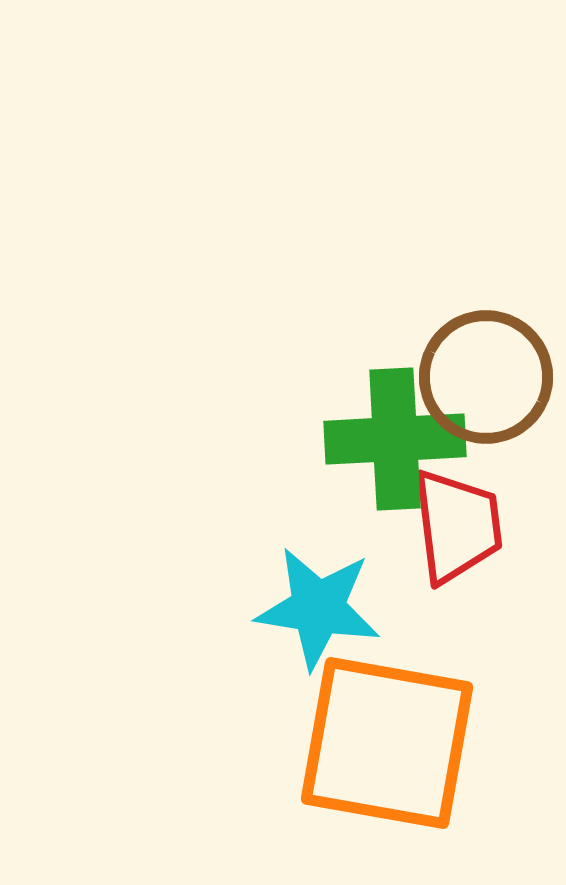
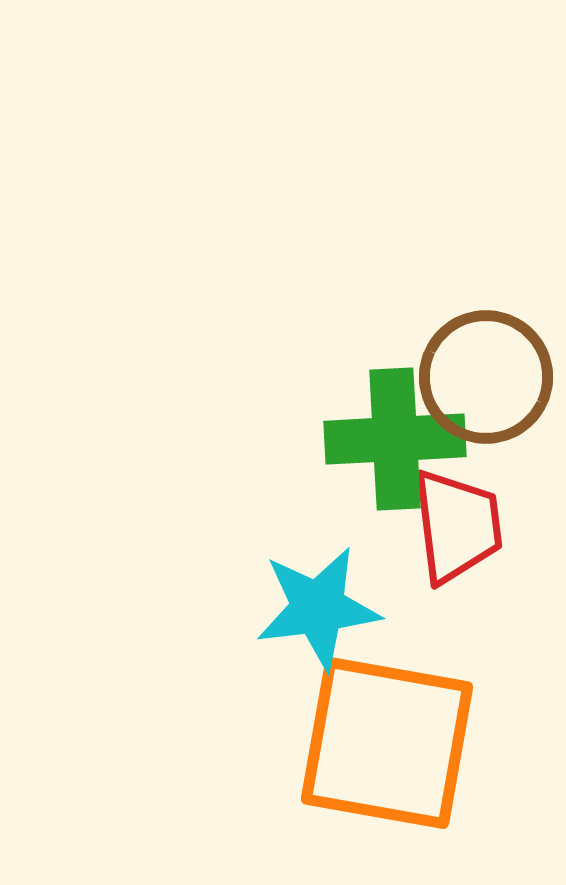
cyan star: rotated 16 degrees counterclockwise
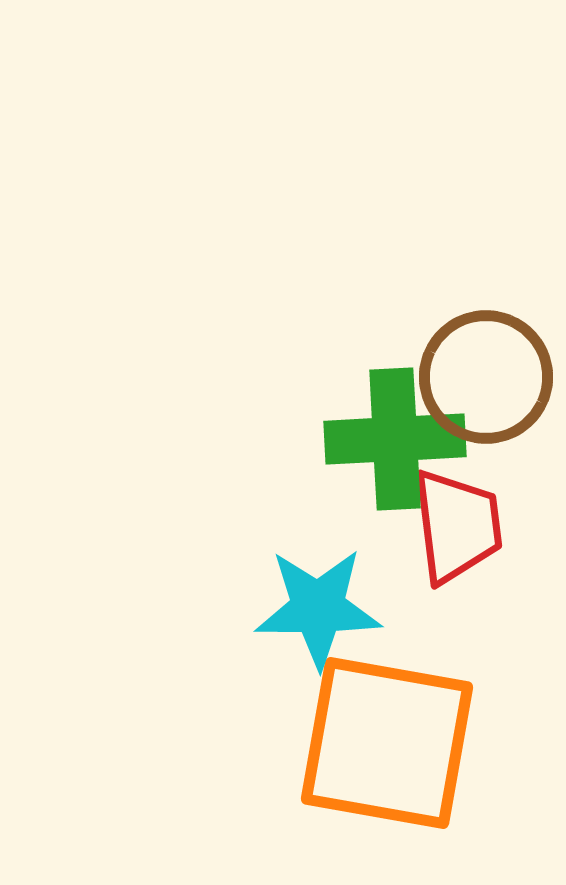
cyan star: rotated 7 degrees clockwise
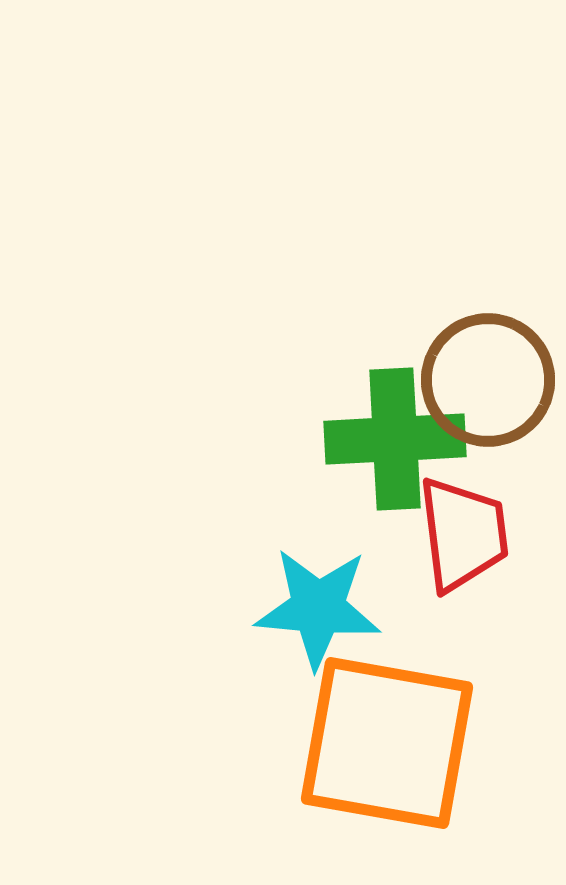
brown circle: moved 2 px right, 3 px down
red trapezoid: moved 6 px right, 8 px down
cyan star: rotated 5 degrees clockwise
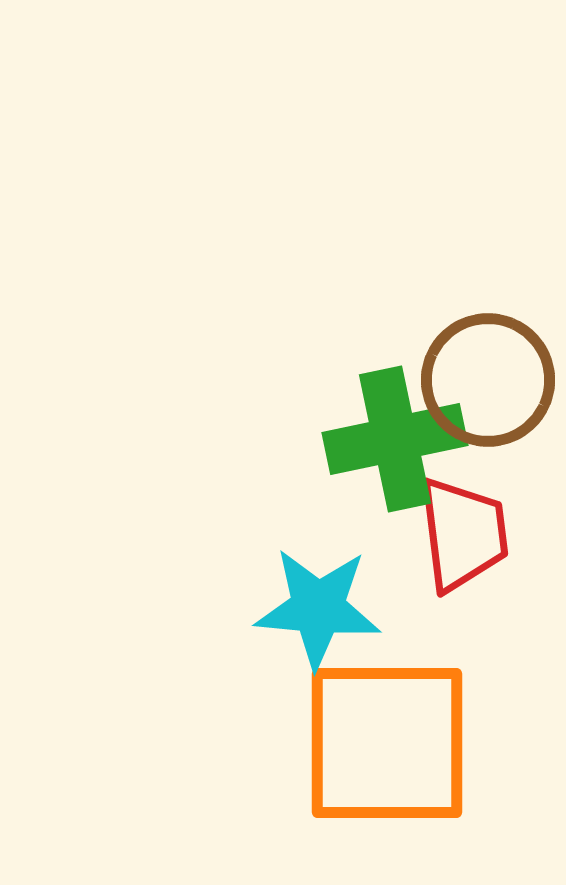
green cross: rotated 9 degrees counterclockwise
orange square: rotated 10 degrees counterclockwise
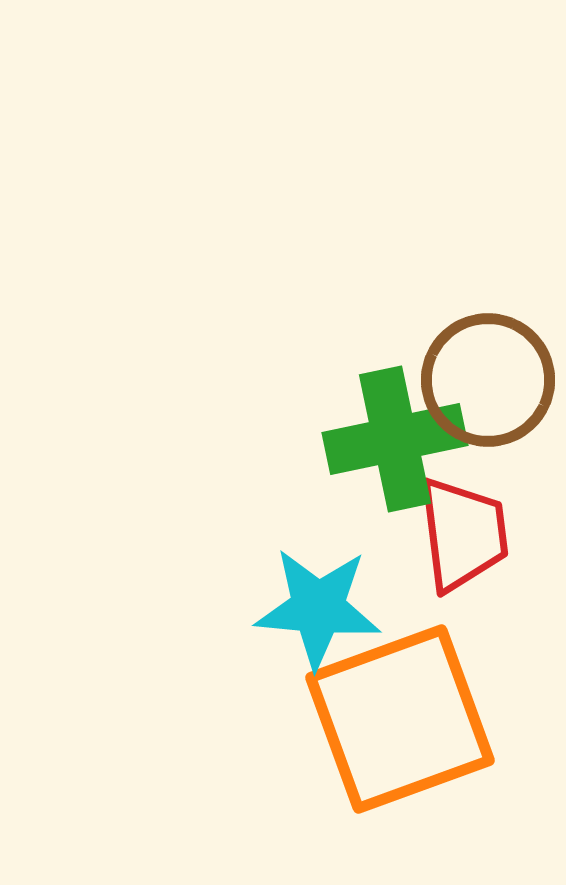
orange square: moved 13 px right, 24 px up; rotated 20 degrees counterclockwise
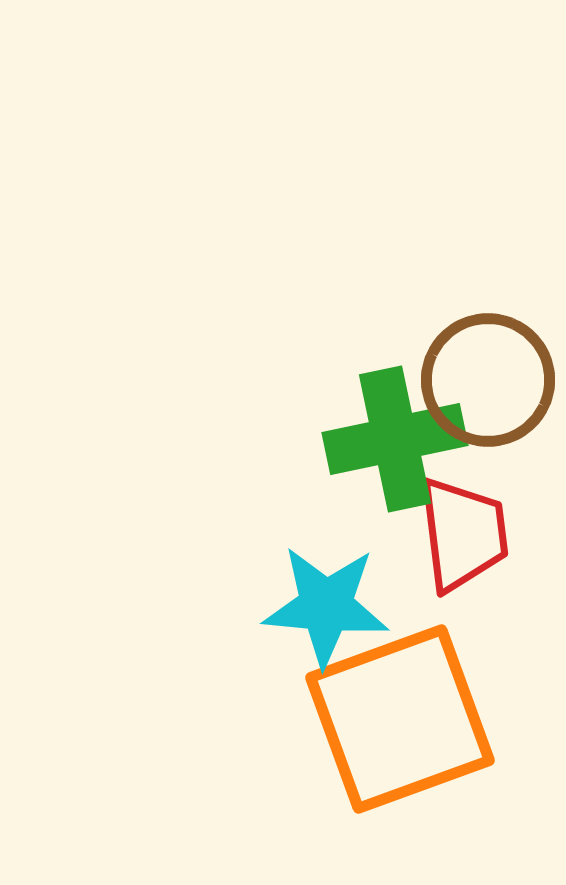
cyan star: moved 8 px right, 2 px up
